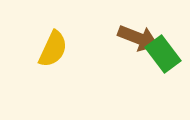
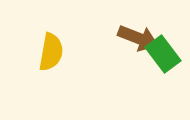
yellow semicircle: moved 2 px left, 3 px down; rotated 15 degrees counterclockwise
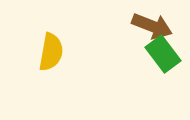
brown arrow: moved 14 px right, 12 px up
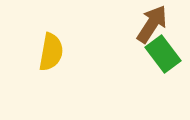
brown arrow: moved 2 px up; rotated 78 degrees counterclockwise
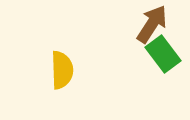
yellow semicircle: moved 11 px right, 18 px down; rotated 12 degrees counterclockwise
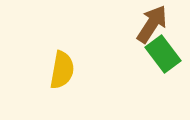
yellow semicircle: rotated 12 degrees clockwise
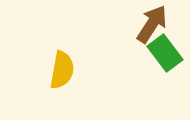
green rectangle: moved 2 px right, 1 px up
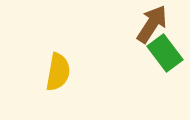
yellow semicircle: moved 4 px left, 2 px down
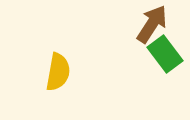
green rectangle: moved 1 px down
